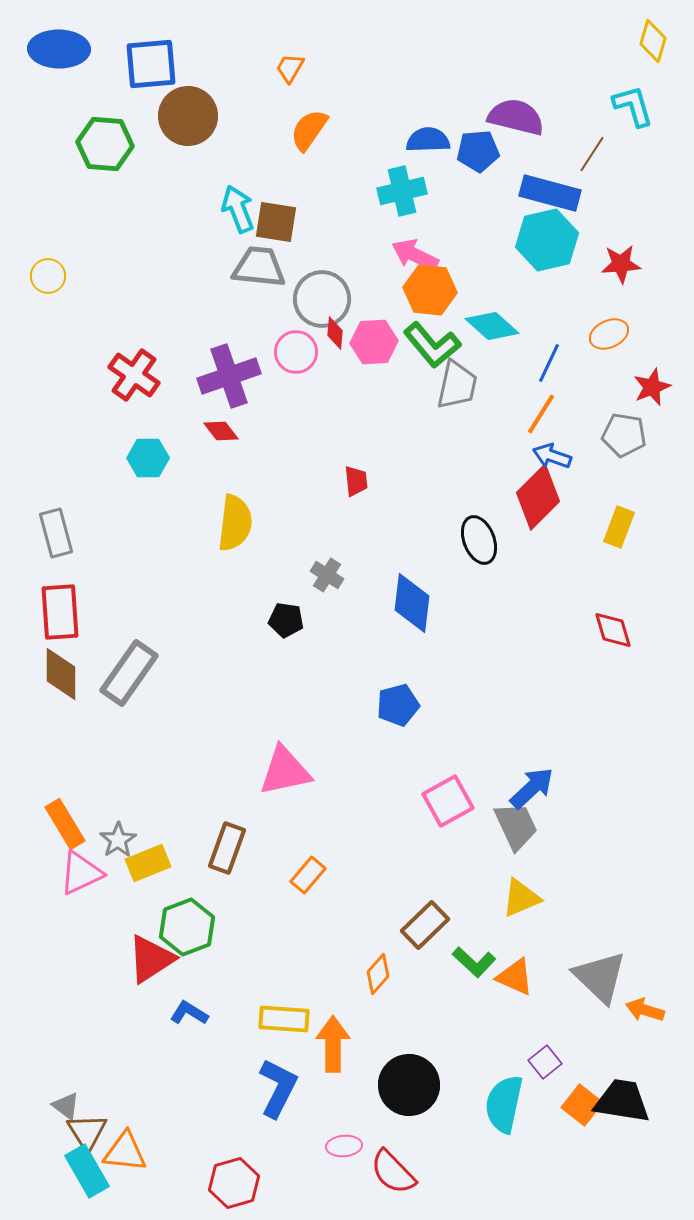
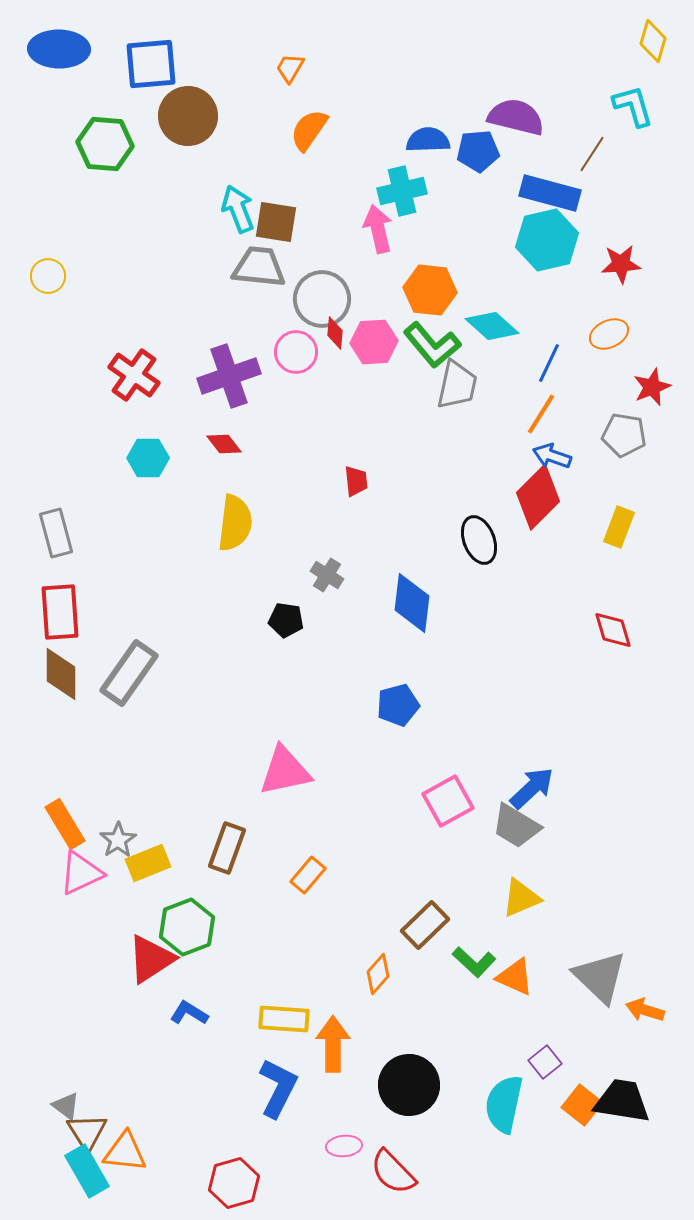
pink arrow at (415, 255): moved 37 px left, 26 px up; rotated 51 degrees clockwise
red diamond at (221, 431): moved 3 px right, 13 px down
gray trapezoid at (516, 826): rotated 146 degrees clockwise
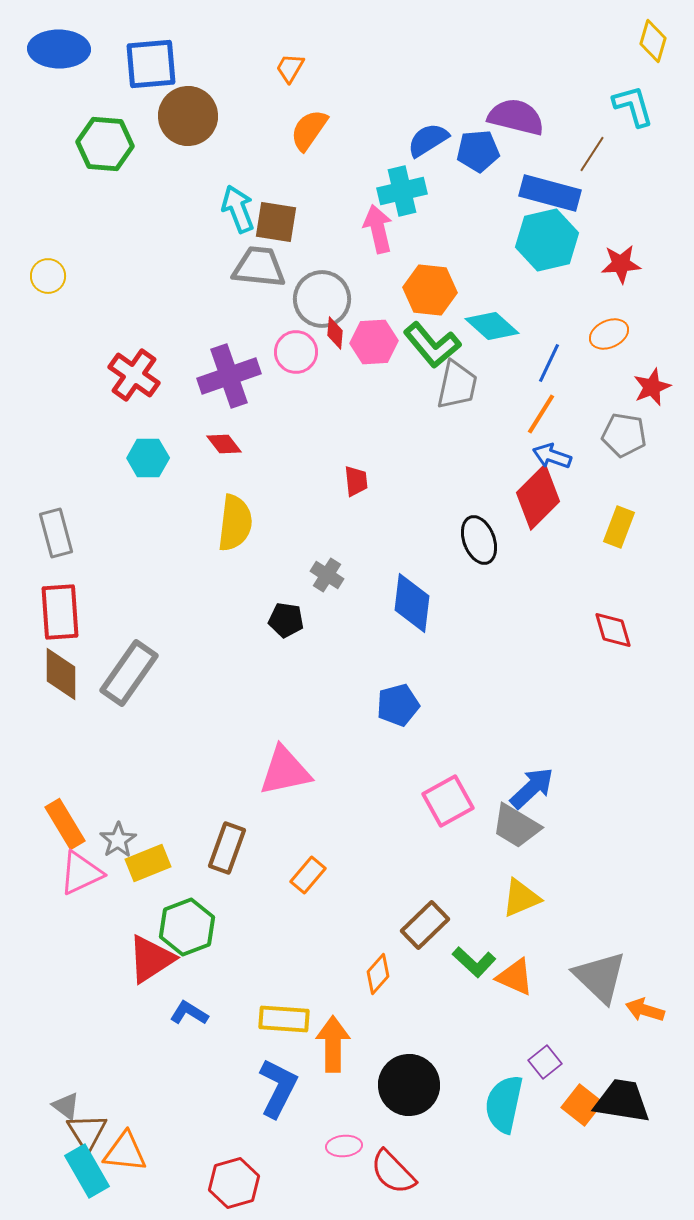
blue semicircle at (428, 140): rotated 30 degrees counterclockwise
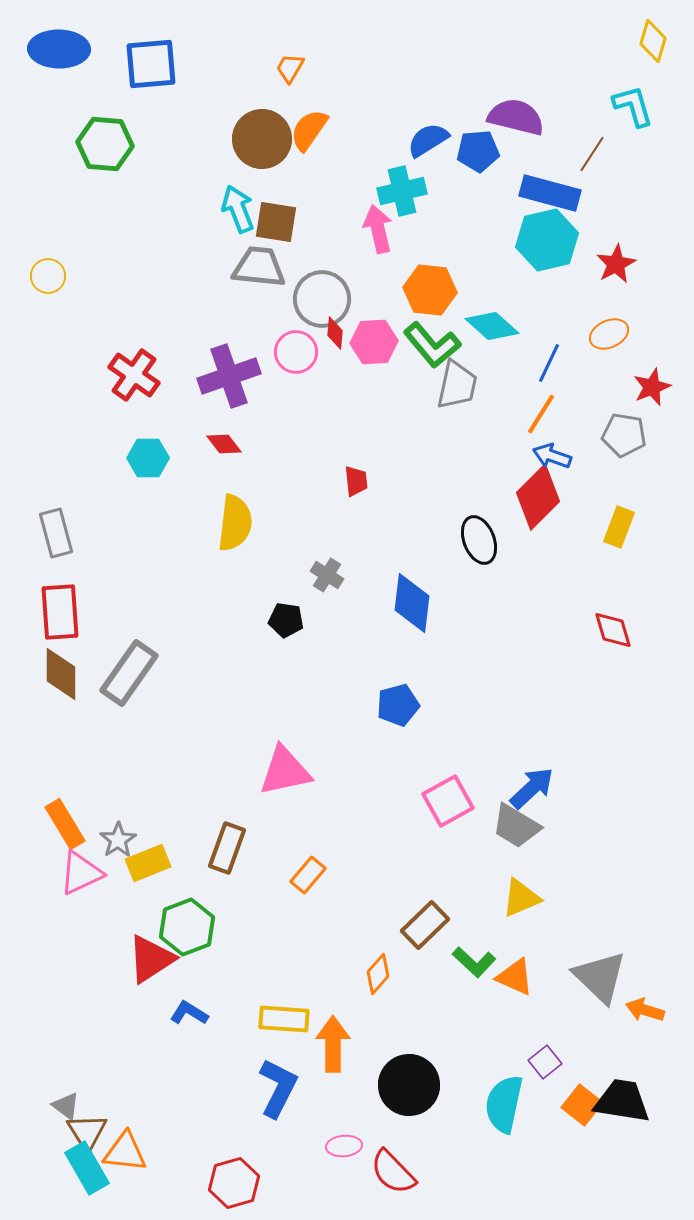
brown circle at (188, 116): moved 74 px right, 23 px down
red star at (621, 264): moved 5 px left; rotated 24 degrees counterclockwise
cyan rectangle at (87, 1171): moved 3 px up
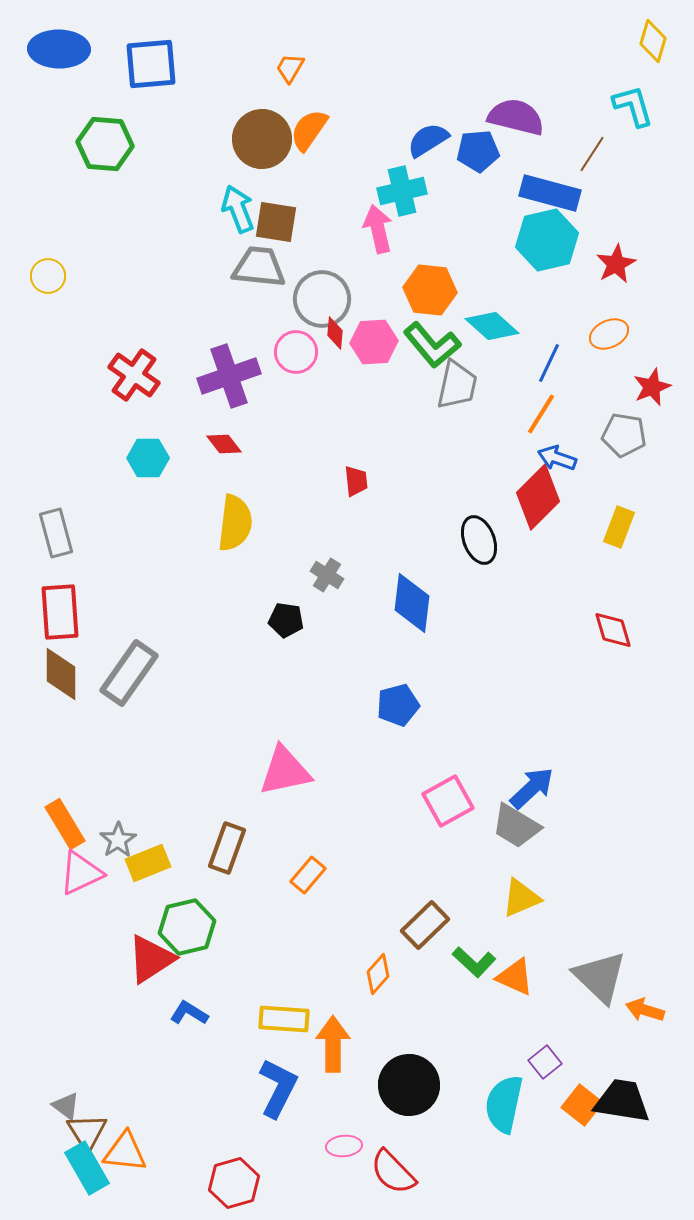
blue arrow at (552, 456): moved 5 px right, 2 px down
green hexagon at (187, 927): rotated 8 degrees clockwise
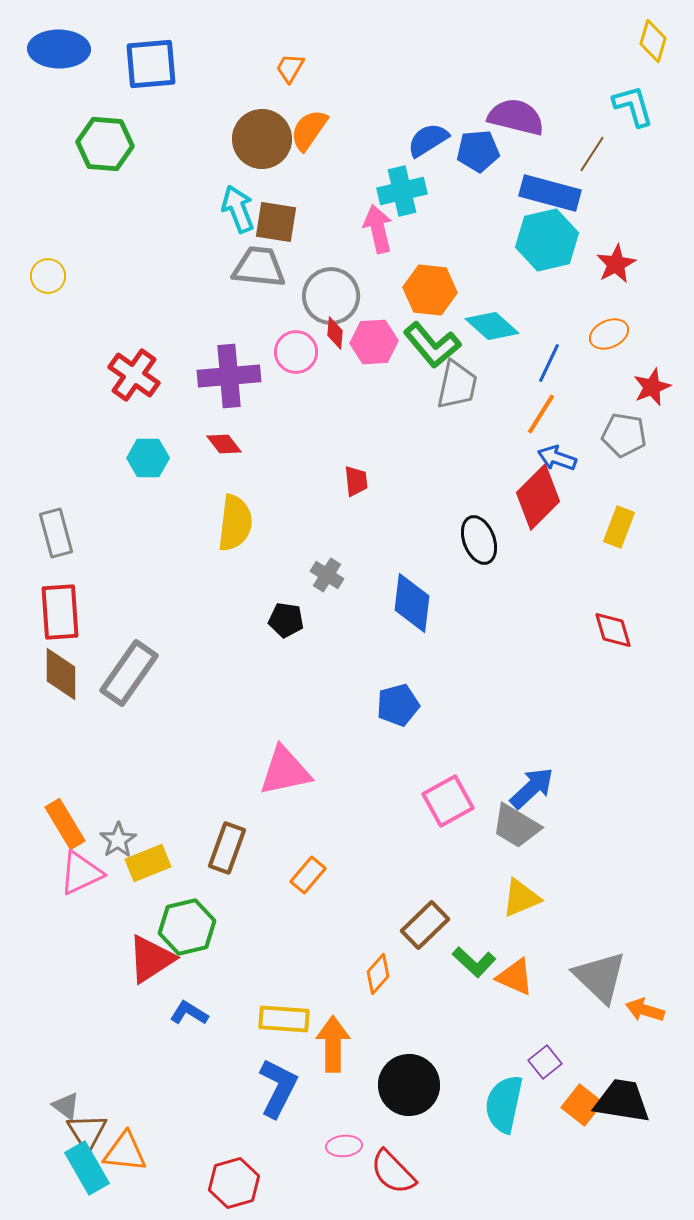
gray circle at (322, 299): moved 9 px right, 3 px up
purple cross at (229, 376): rotated 14 degrees clockwise
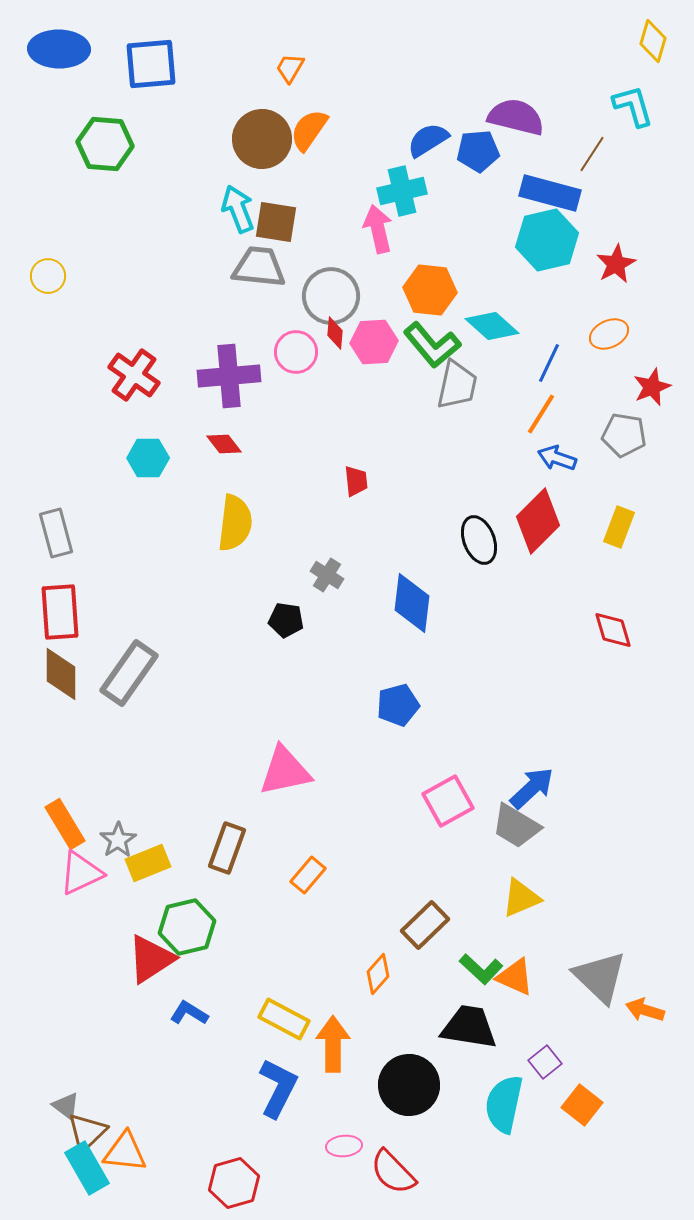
red diamond at (538, 497): moved 24 px down
green L-shape at (474, 962): moved 7 px right, 7 px down
yellow rectangle at (284, 1019): rotated 24 degrees clockwise
black trapezoid at (622, 1101): moved 153 px left, 74 px up
brown triangle at (87, 1132): rotated 18 degrees clockwise
